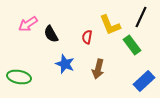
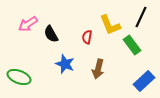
green ellipse: rotated 10 degrees clockwise
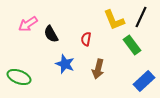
yellow L-shape: moved 4 px right, 5 px up
red semicircle: moved 1 px left, 2 px down
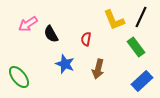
green rectangle: moved 4 px right, 2 px down
green ellipse: rotated 30 degrees clockwise
blue rectangle: moved 2 px left
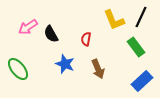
pink arrow: moved 3 px down
brown arrow: rotated 36 degrees counterclockwise
green ellipse: moved 1 px left, 8 px up
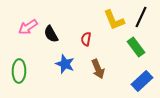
green ellipse: moved 1 px right, 2 px down; rotated 40 degrees clockwise
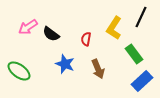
yellow L-shape: moved 8 px down; rotated 55 degrees clockwise
black semicircle: rotated 24 degrees counterclockwise
green rectangle: moved 2 px left, 7 px down
green ellipse: rotated 55 degrees counterclockwise
